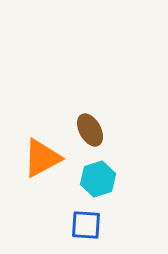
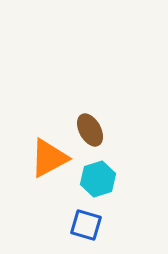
orange triangle: moved 7 px right
blue square: rotated 12 degrees clockwise
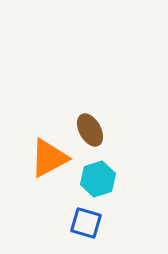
blue square: moved 2 px up
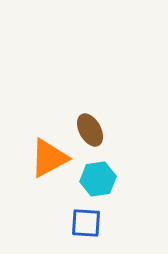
cyan hexagon: rotated 8 degrees clockwise
blue square: rotated 12 degrees counterclockwise
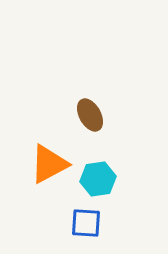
brown ellipse: moved 15 px up
orange triangle: moved 6 px down
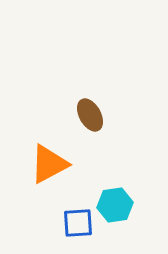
cyan hexagon: moved 17 px right, 26 px down
blue square: moved 8 px left; rotated 8 degrees counterclockwise
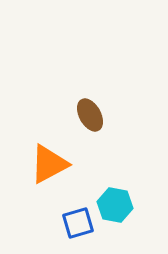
cyan hexagon: rotated 20 degrees clockwise
blue square: rotated 12 degrees counterclockwise
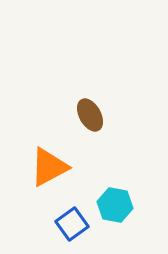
orange triangle: moved 3 px down
blue square: moved 6 px left, 1 px down; rotated 20 degrees counterclockwise
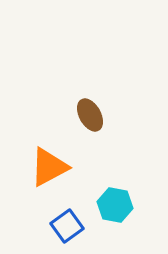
blue square: moved 5 px left, 2 px down
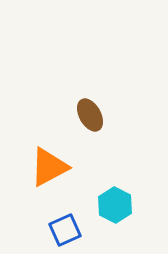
cyan hexagon: rotated 16 degrees clockwise
blue square: moved 2 px left, 4 px down; rotated 12 degrees clockwise
